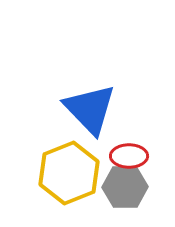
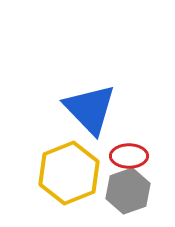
gray hexagon: moved 3 px right, 4 px down; rotated 18 degrees counterclockwise
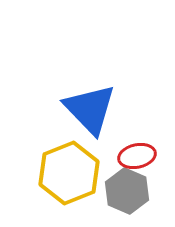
red ellipse: moved 8 px right; rotated 12 degrees counterclockwise
gray hexagon: moved 1 px left; rotated 18 degrees counterclockwise
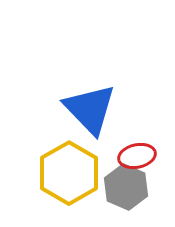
yellow hexagon: rotated 8 degrees counterclockwise
gray hexagon: moved 1 px left, 4 px up
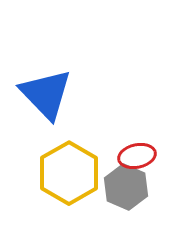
blue triangle: moved 44 px left, 15 px up
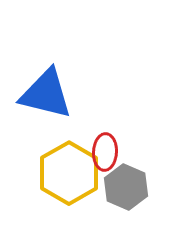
blue triangle: rotated 32 degrees counterclockwise
red ellipse: moved 32 px left, 4 px up; rotated 75 degrees counterclockwise
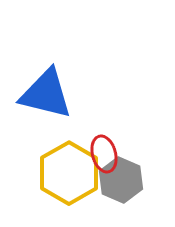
red ellipse: moved 1 px left, 2 px down; rotated 18 degrees counterclockwise
gray hexagon: moved 5 px left, 7 px up
